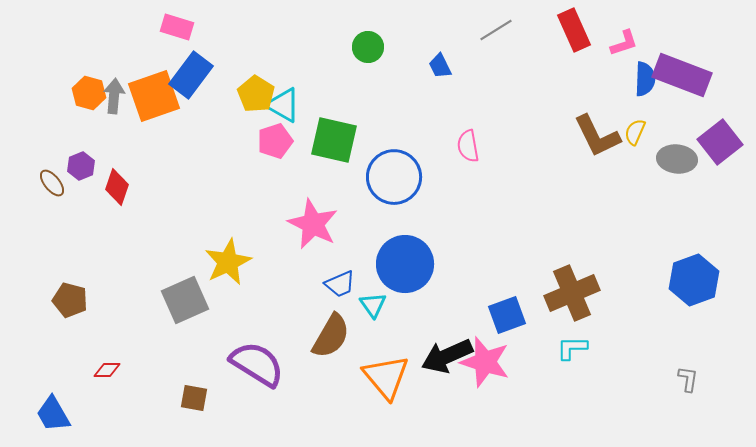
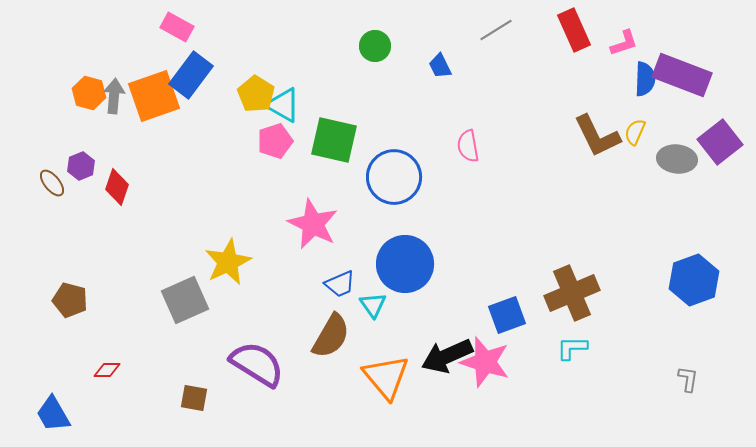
pink rectangle at (177, 27): rotated 12 degrees clockwise
green circle at (368, 47): moved 7 px right, 1 px up
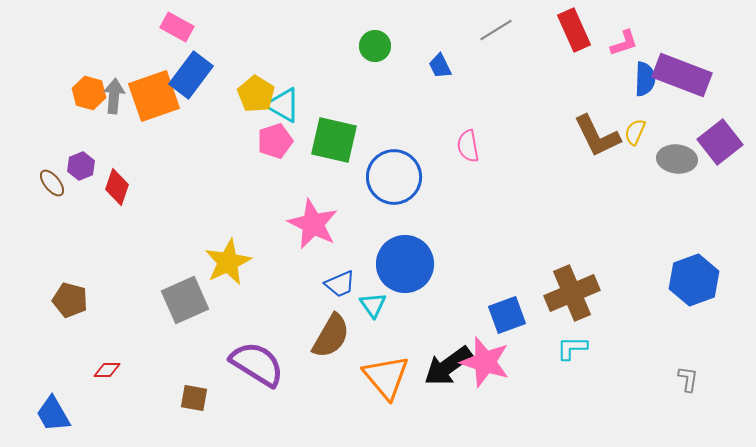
black arrow at (447, 356): moved 1 px right, 10 px down; rotated 12 degrees counterclockwise
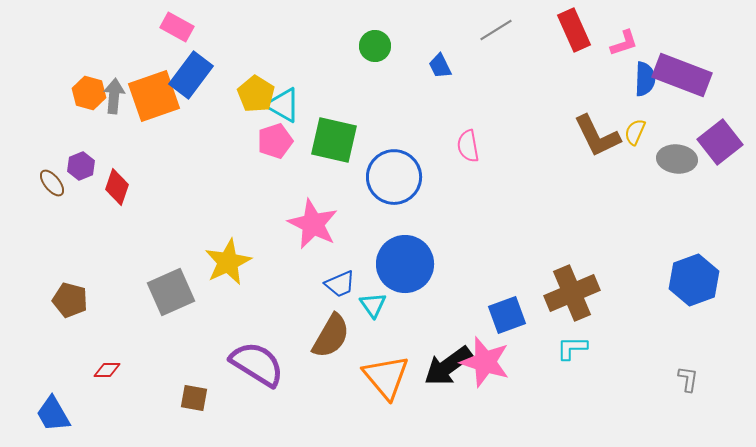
gray square at (185, 300): moved 14 px left, 8 px up
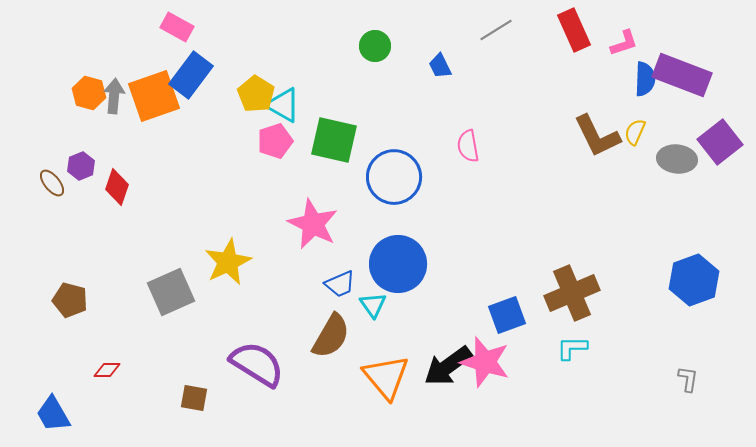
blue circle at (405, 264): moved 7 px left
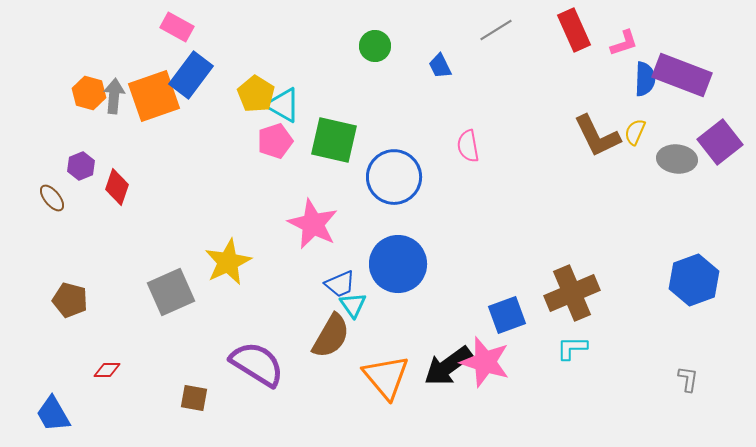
brown ellipse at (52, 183): moved 15 px down
cyan triangle at (373, 305): moved 20 px left
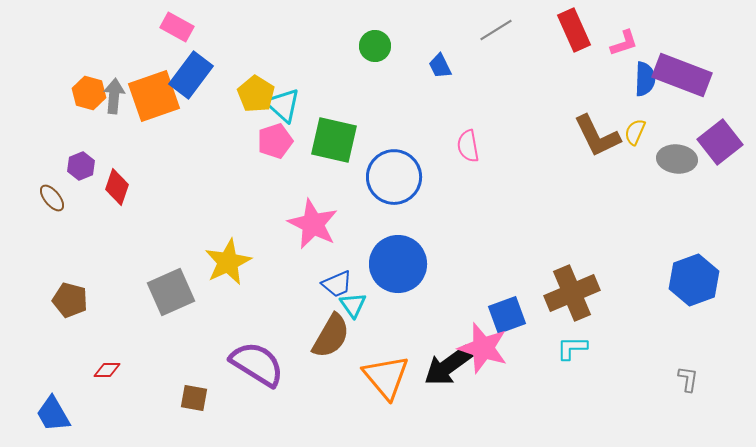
cyan triangle at (283, 105): rotated 12 degrees clockwise
blue trapezoid at (340, 284): moved 3 px left
pink star at (485, 362): moved 2 px left, 14 px up
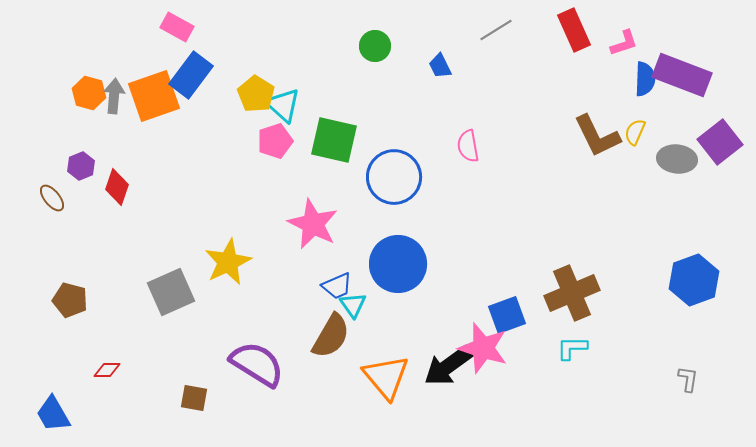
blue trapezoid at (337, 284): moved 2 px down
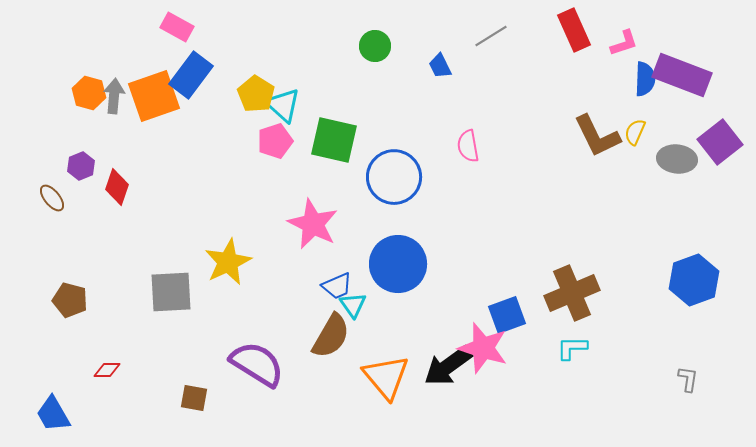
gray line at (496, 30): moved 5 px left, 6 px down
gray square at (171, 292): rotated 21 degrees clockwise
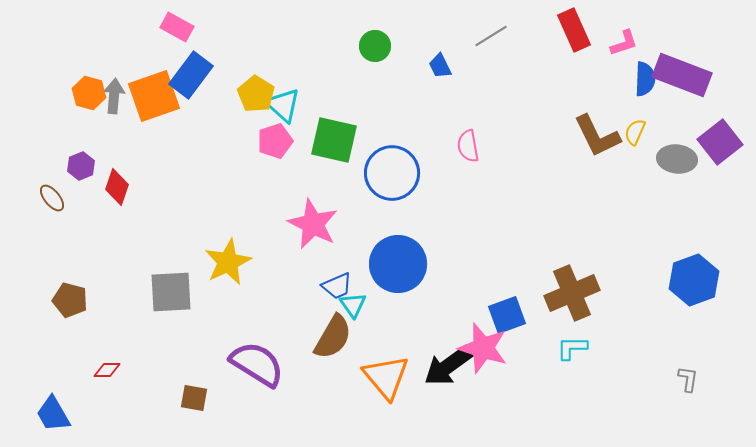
blue circle at (394, 177): moved 2 px left, 4 px up
brown semicircle at (331, 336): moved 2 px right, 1 px down
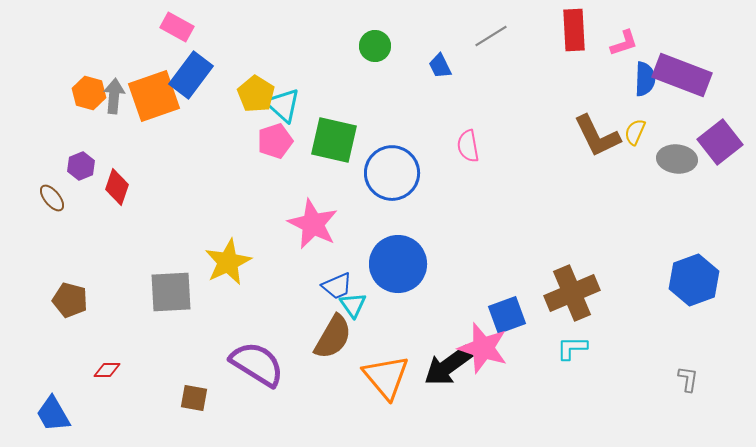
red rectangle at (574, 30): rotated 21 degrees clockwise
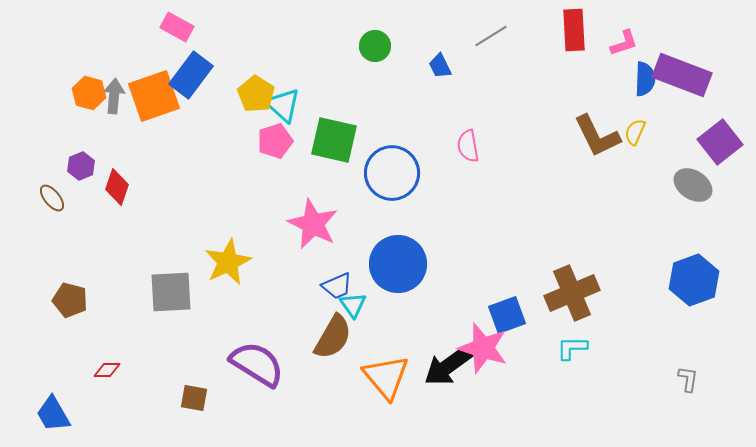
gray ellipse at (677, 159): moved 16 px right, 26 px down; rotated 27 degrees clockwise
